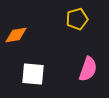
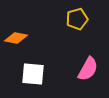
orange diamond: moved 3 px down; rotated 20 degrees clockwise
pink semicircle: rotated 10 degrees clockwise
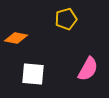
yellow pentagon: moved 11 px left
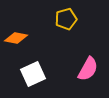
white square: rotated 30 degrees counterclockwise
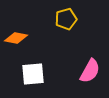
pink semicircle: moved 2 px right, 2 px down
white square: rotated 20 degrees clockwise
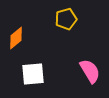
orange diamond: rotated 50 degrees counterclockwise
pink semicircle: rotated 60 degrees counterclockwise
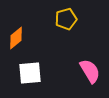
white square: moved 3 px left, 1 px up
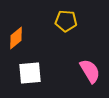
yellow pentagon: moved 2 px down; rotated 20 degrees clockwise
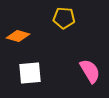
yellow pentagon: moved 2 px left, 3 px up
orange diamond: moved 2 px right, 2 px up; rotated 55 degrees clockwise
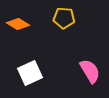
orange diamond: moved 12 px up; rotated 15 degrees clockwise
white square: rotated 20 degrees counterclockwise
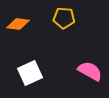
orange diamond: rotated 25 degrees counterclockwise
pink semicircle: rotated 30 degrees counterclockwise
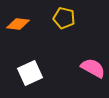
yellow pentagon: rotated 10 degrees clockwise
pink semicircle: moved 3 px right, 3 px up
